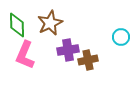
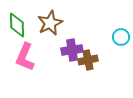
purple cross: moved 4 px right
pink L-shape: moved 2 px down
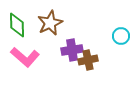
cyan circle: moved 1 px up
pink L-shape: rotated 72 degrees counterclockwise
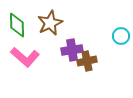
brown cross: moved 1 px left, 1 px down
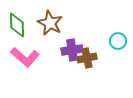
brown star: rotated 20 degrees counterclockwise
cyan circle: moved 3 px left, 5 px down
brown cross: moved 3 px up
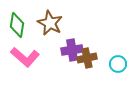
green diamond: rotated 10 degrees clockwise
cyan circle: moved 23 px down
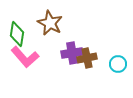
green diamond: moved 9 px down
purple cross: moved 3 px down
pink L-shape: rotated 8 degrees clockwise
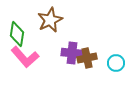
brown star: moved 3 px up; rotated 20 degrees clockwise
purple cross: rotated 15 degrees clockwise
cyan circle: moved 2 px left, 1 px up
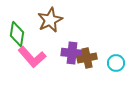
pink L-shape: moved 7 px right
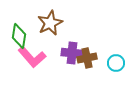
brown star: moved 3 px down
green diamond: moved 2 px right, 2 px down
